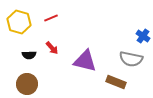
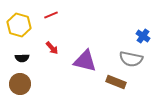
red line: moved 3 px up
yellow hexagon: moved 3 px down
black semicircle: moved 7 px left, 3 px down
brown circle: moved 7 px left
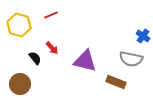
black semicircle: moved 13 px right; rotated 128 degrees counterclockwise
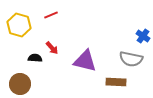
black semicircle: rotated 48 degrees counterclockwise
brown rectangle: rotated 18 degrees counterclockwise
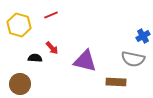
blue cross: rotated 24 degrees clockwise
gray semicircle: moved 2 px right
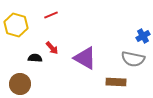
yellow hexagon: moved 3 px left
purple triangle: moved 3 px up; rotated 15 degrees clockwise
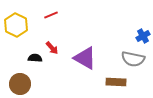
yellow hexagon: rotated 10 degrees clockwise
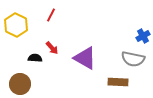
red line: rotated 40 degrees counterclockwise
brown rectangle: moved 2 px right
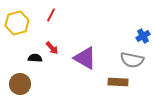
yellow hexagon: moved 1 px right, 2 px up; rotated 20 degrees clockwise
gray semicircle: moved 1 px left, 1 px down
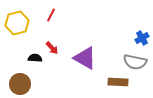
blue cross: moved 1 px left, 2 px down
gray semicircle: moved 3 px right, 2 px down
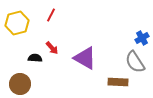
gray semicircle: rotated 45 degrees clockwise
